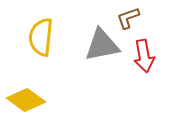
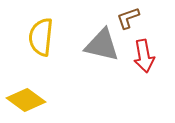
gray triangle: rotated 24 degrees clockwise
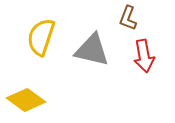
brown L-shape: rotated 50 degrees counterclockwise
yellow semicircle: rotated 12 degrees clockwise
gray triangle: moved 10 px left, 5 px down
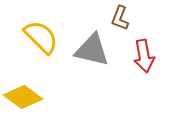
brown L-shape: moved 8 px left
yellow semicircle: rotated 117 degrees clockwise
yellow diamond: moved 3 px left, 3 px up
